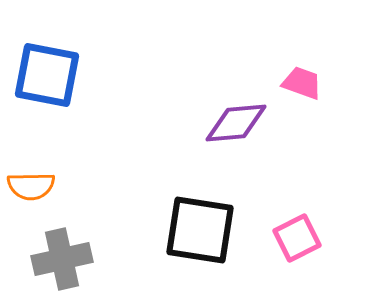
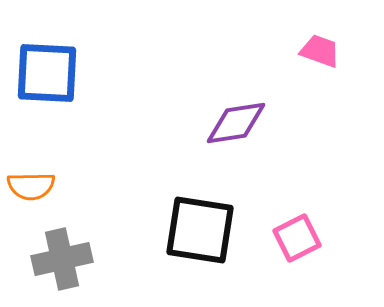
blue square: moved 2 px up; rotated 8 degrees counterclockwise
pink trapezoid: moved 18 px right, 32 px up
purple diamond: rotated 4 degrees counterclockwise
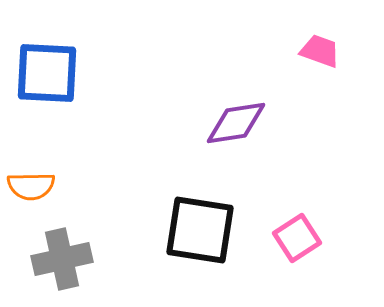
pink square: rotated 6 degrees counterclockwise
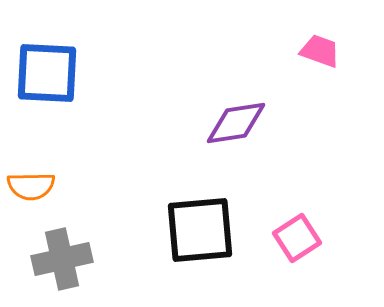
black square: rotated 14 degrees counterclockwise
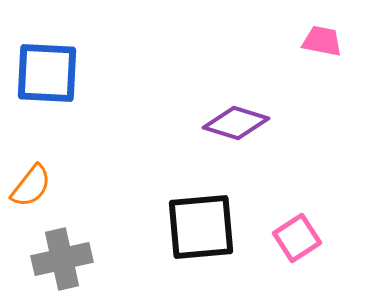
pink trapezoid: moved 2 px right, 10 px up; rotated 9 degrees counterclockwise
purple diamond: rotated 26 degrees clockwise
orange semicircle: rotated 51 degrees counterclockwise
black square: moved 1 px right, 3 px up
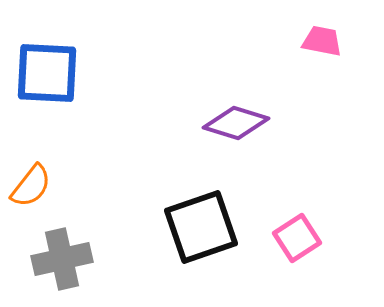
black square: rotated 14 degrees counterclockwise
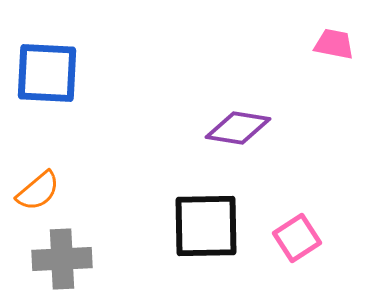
pink trapezoid: moved 12 px right, 3 px down
purple diamond: moved 2 px right, 5 px down; rotated 8 degrees counterclockwise
orange semicircle: moved 7 px right, 5 px down; rotated 12 degrees clockwise
black square: moved 5 px right, 1 px up; rotated 18 degrees clockwise
gray cross: rotated 10 degrees clockwise
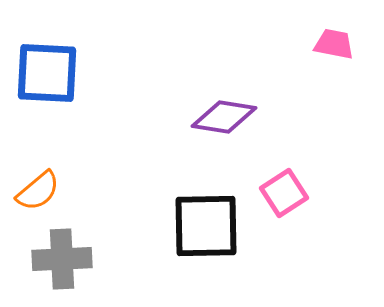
purple diamond: moved 14 px left, 11 px up
pink square: moved 13 px left, 45 px up
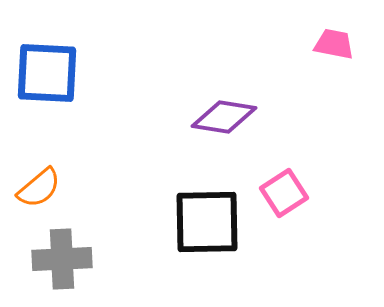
orange semicircle: moved 1 px right, 3 px up
black square: moved 1 px right, 4 px up
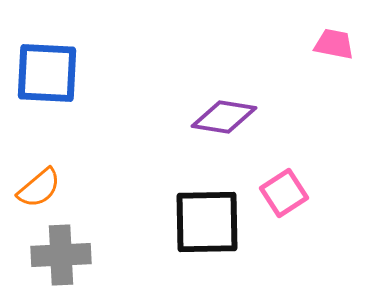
gray cross: moved 1 px left, 4 px up
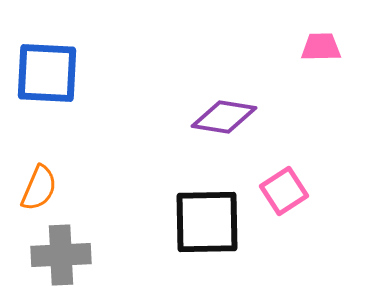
pink trapezoid: moved 13 px left, 3 px down; rotated 12 degrees counterclockwise
orange semicircle: rotated 27 degrees counterclockwise
pink square: moved 2 px up
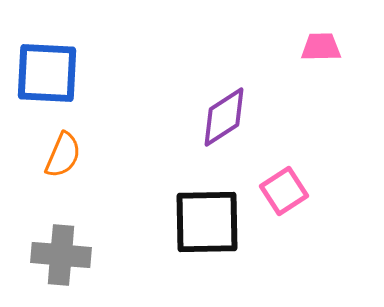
purple diamond: rotated 42 degrees counterclockwise
orange semicircle: moved 24 px right, 33 px up
gray cross: rotated 8 degrees clockwise
